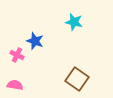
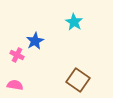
cyan star: rotated 18 degrees clockwise
blue star: rotated 24 degrees clockwise
brown square: moved 1 px right, 1 px down
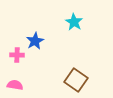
pink cross: rotated 24 degrees counterclockwise
brown square: moved 2 px left
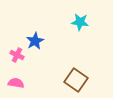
cyan star: moved 6 px right; rotated 24 degrees counterclockwise
pink cross: rotated 24 degrees clockwise
pink semicircle: moved 1 px right, 2 px up
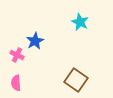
cyan star: rotated 18 degrees clockwise
pink semicircle: rotated 105 degrees counterclockwise
